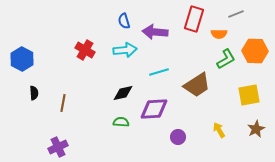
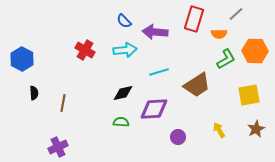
gray line: rotated 21 degrees counterclockwise
blue semicircle: rotated 28 degrees counterclockwise
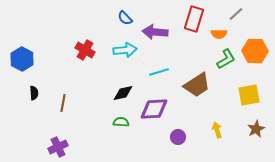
blue semicircle: moved 1 px right, 3 px up
yellow arrow: moved 2 px left; rotated 14 degrees clockwise
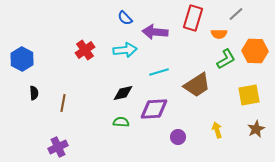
red rectangle: moved 1 px left, 1 px up
red cross: rotated 24 degrees clockwise
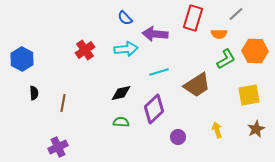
purple arrow: moved 2 px down
cyan arrow: moved 1 px right, 1 px up
black diamond: moved 2 px left
purple diamond: rotated 40 degrees counterclockwise
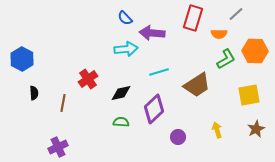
purple arrow: moved 3 px left, 1 px up
red cross: moved 3 px right, 29 px down
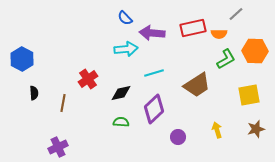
red rectangle: moved 10 px down; rotated 60 degrees clockwise
cyan line: moved 5 px left, 1 px down
brown star: rotated 12 degrees clockwise
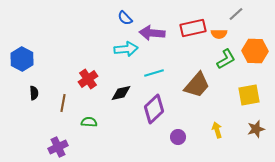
brown trapezoid: rotated 16 degrees counterclockwise
green semicircle: moved 32 px left
